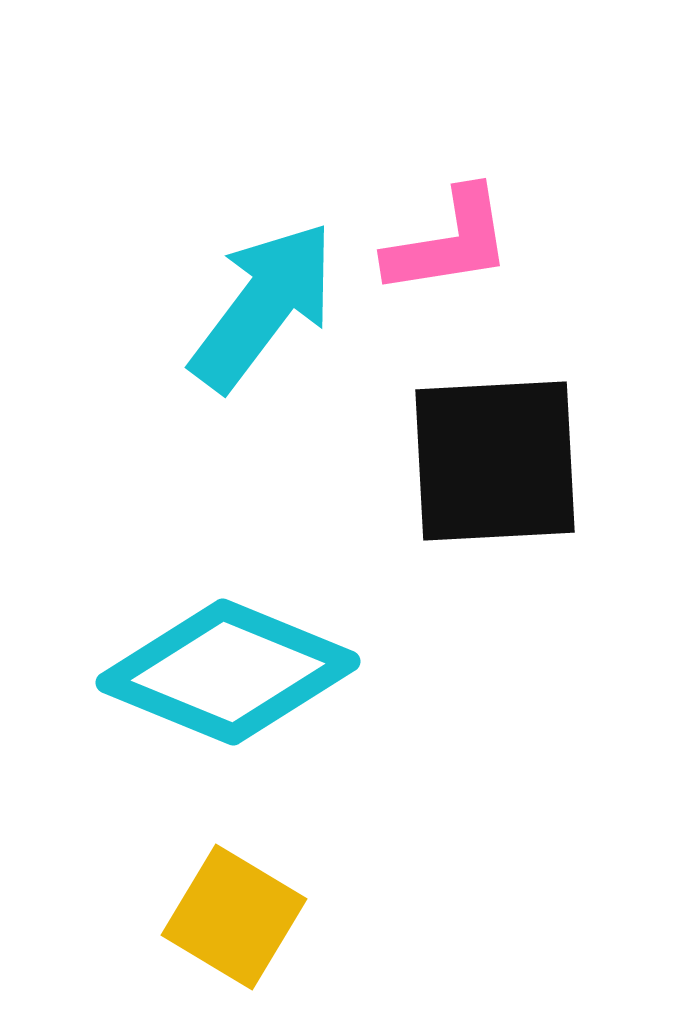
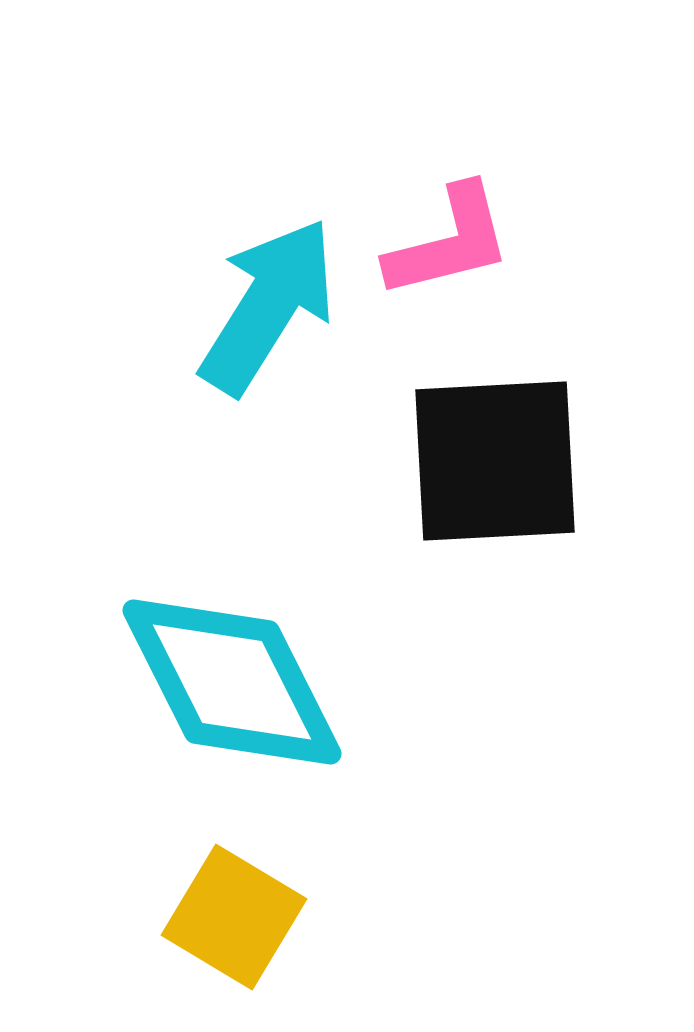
pink L-shape: rotated 5 degrees counterclockwise
cyan arrow: moved 5 px right; rotated 5 degrees counterclockwise
cyan diamond: moved 4 px right, 10 px down; rotated 41 degrees clockwise
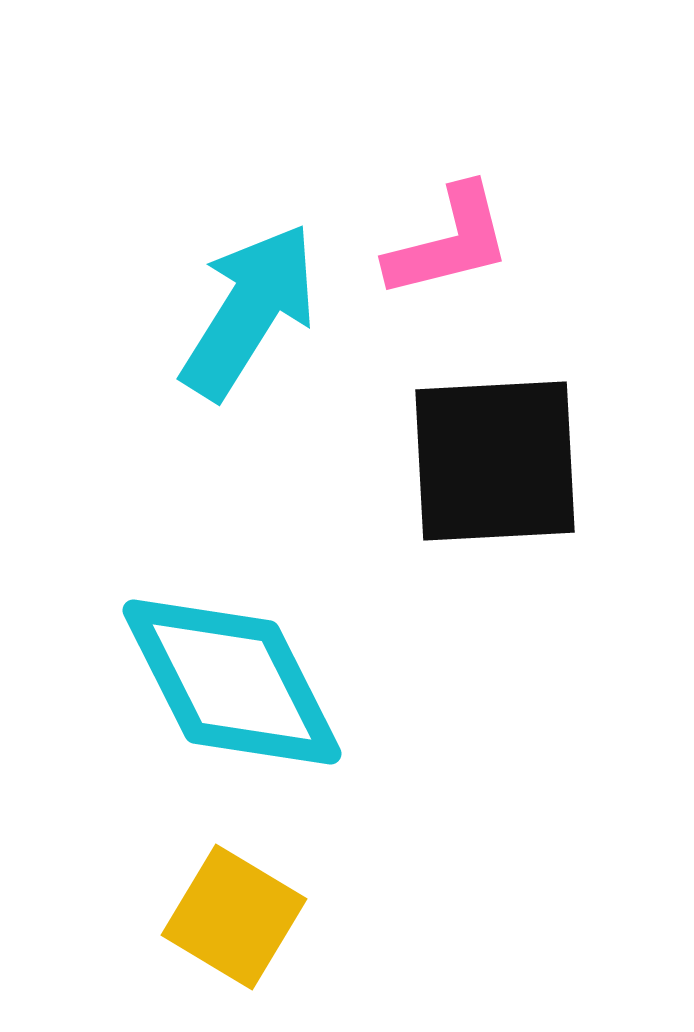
cyan arrow: moved 19 px left, 5 px down
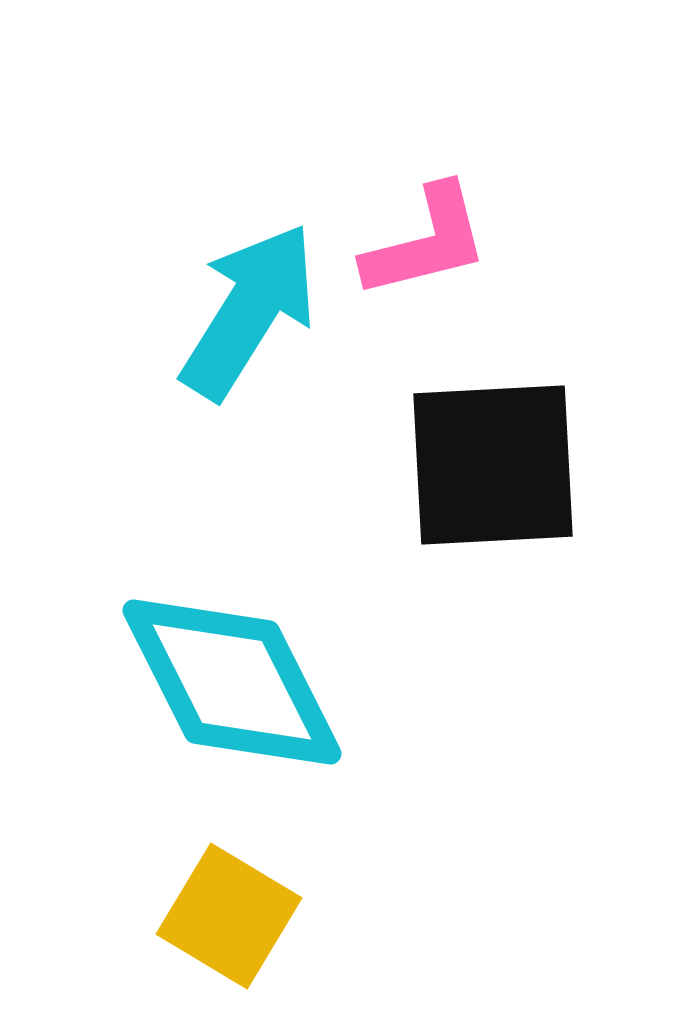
pink L-shape: moved 23 px left
black square: moved 2 px left, 4 px down
yellow square: moved 5 px left, 1 px up
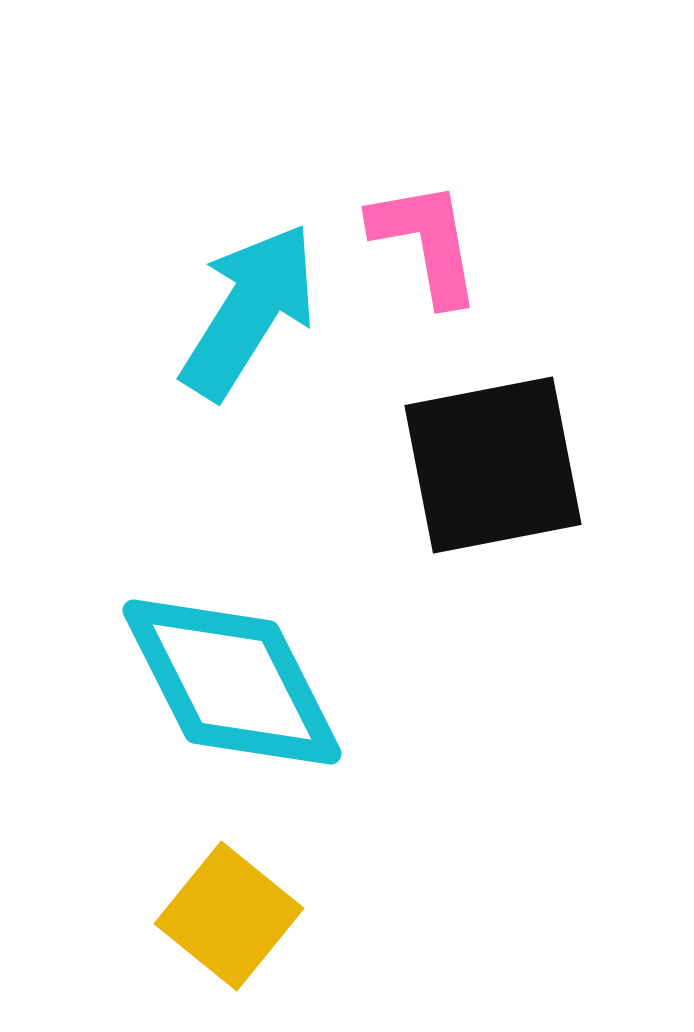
pink L-shape: rotated 86 degrees counterclockwise
black square: rotated 8 degrees counterclockwise
yellow square: rotated 8 degrees clockwise
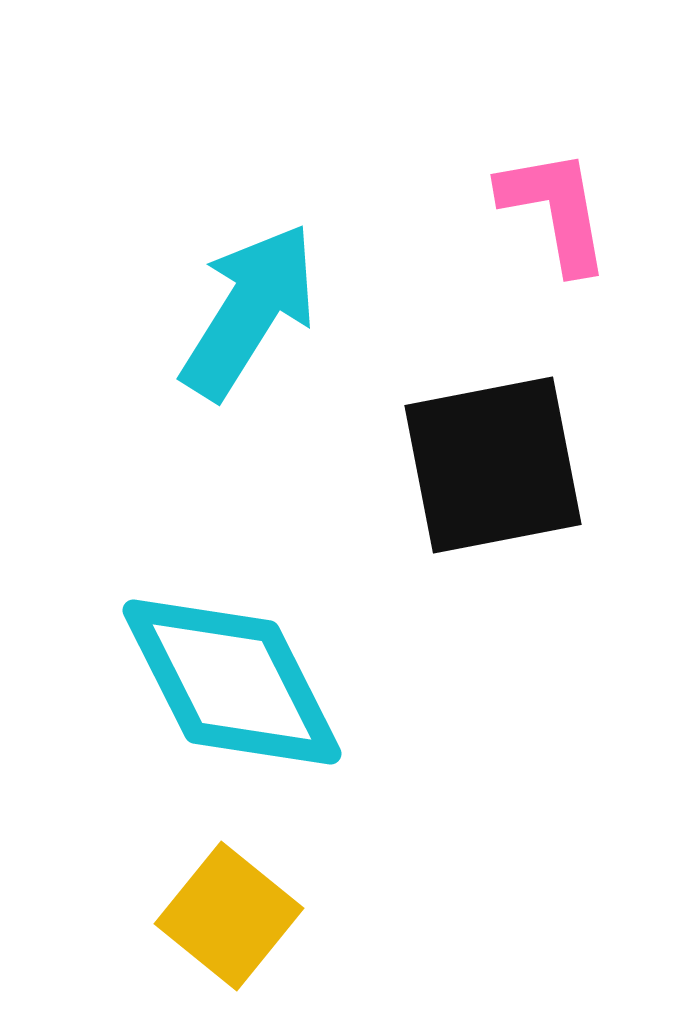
pink L-shape: moved 129 px right, 32 px up
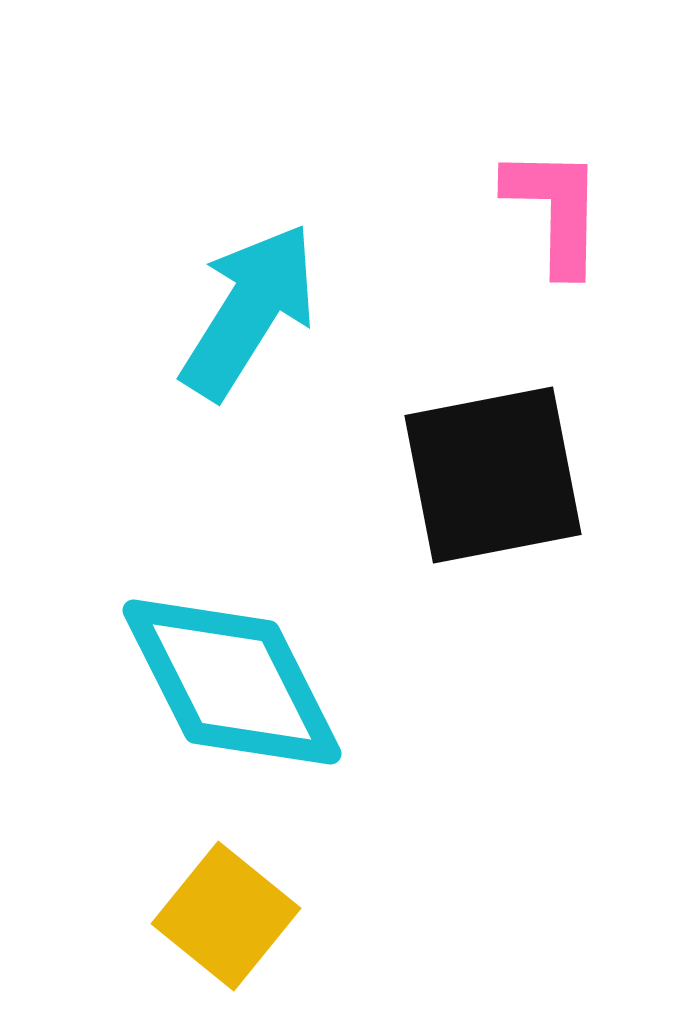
pink L-shape: rotated 11 degrees clockwise
black square: moved 10 px down
yellow square: moved 3 px left
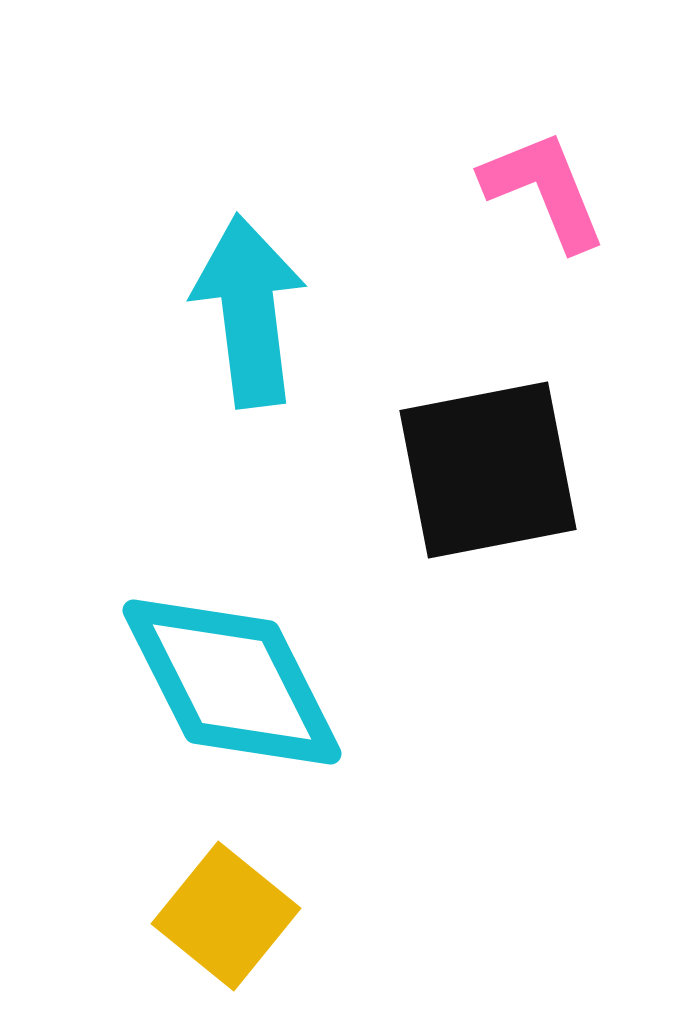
pink L-shape: moved 11 px left, 20 px up; rotated 23 degrees counterclockwise
cyan arrow: rotated 39 degrees counterclockwise
black square: moved 5 px left, 5 px up
